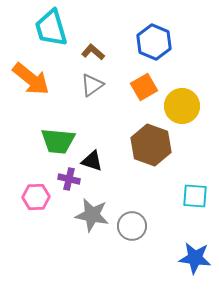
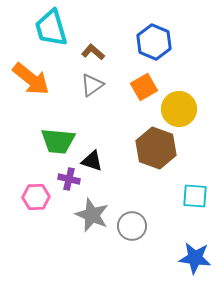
yellow circle: moved 3 px left, 3 px down
brown hexagon: moved 5 px right, 3 px down
gray star: rotated 12 degrees clockwise
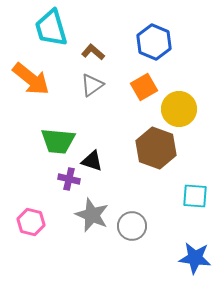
pink hexagon: moved 5 px left, 25 px down; rotated 16 degrees clockwise
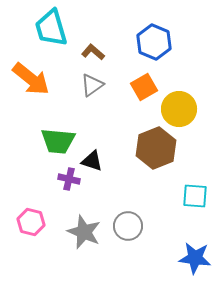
brown hexagon: rotated 18 degrees clockwise
gray star: moved 8 px left, 17 px down
gray circle: moved 4 px left
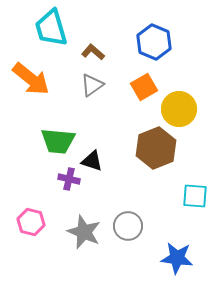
blue star: moved 18 px left
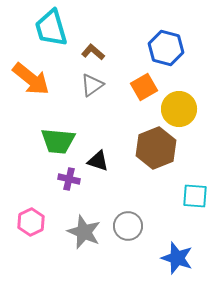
blue hexagon: moved 12 px right, 6 px down; rotated 8 degrees counterclockwise
black triangle: moved 6 px right
pink hexagon: rotated 20 degrees clockwise
blue star: rotated 12 degrees clockwise
